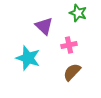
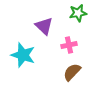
green star: rotated 30 degrees counterclockwise
cyan star: moved 5 px left, 3 px up
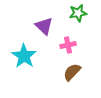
pink cross: moved 1 px left
cyan star: moved 1 px right, 1 px down; rotated 15 degrees clockwise
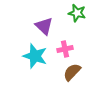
green star: moved 1 px left; rotated 24 degrees clockwise
pink cross: moved 3 px left, 4 px down
cyan star: moved 11 px right; rotated 15 degrees counterclockwise
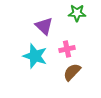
green star: rotated 12 degrees counterclockwise
pink cross: moved 2 px right
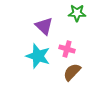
pink cross: rotated 28 degrees clockwise
cyan star: moved 3 px right
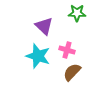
pink cross: moved 1 px down
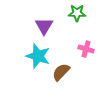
purple triangle: rotated 18 degrees clockwise
pink cross: moved 19 px right, 1 px up
brown semicircle: moved 11 px left
